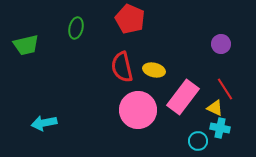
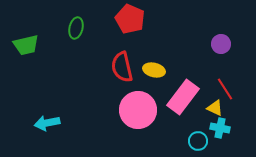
cyan arrow: moved 3 px right
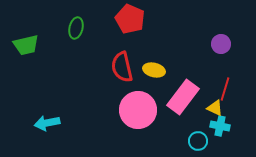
red line: rotated 50 degrees clockwise
cyan cross: moved 2 px up
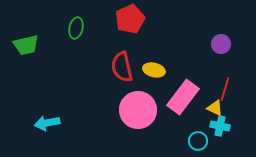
red pentagon: rotated 24 degrees clockwise
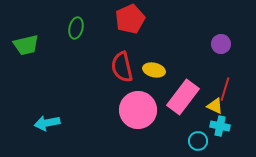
yellow triangle: moved 2 px up
